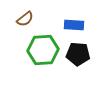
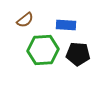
brown semicircle: moved 1 px down
blue rectangle: moved 8 px left
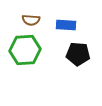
brown semicircle: moved 6 px right; rotated 42 degrees clockwise
green hexagon: moved 18 px left
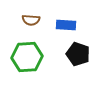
green hexagon: moved 2 px right, 7 px down
black pentagon: rotated 15 degrees clockwise
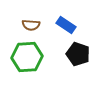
brown semicircle: moved 5 px down
blue rectangle: rotated 30 degrees clockwise
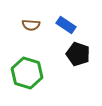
green hexagon: moved 16 px down; rotated 20 degrees clockwise
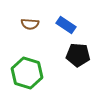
brown semicircle: moved 1 px left, 1 px up
black pentagon: moved 1 px down; rotated 15 degrees counterclockwise
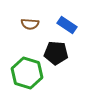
blue rectangle: moved 1 px right
black pentagon: moved 22 px left, 2 px up
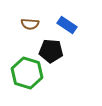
black pentagon: moved 5 px left, 2 px up
